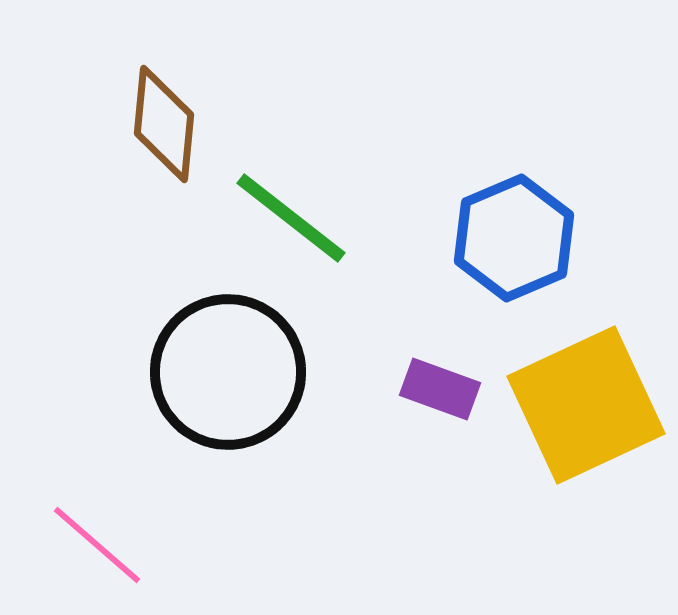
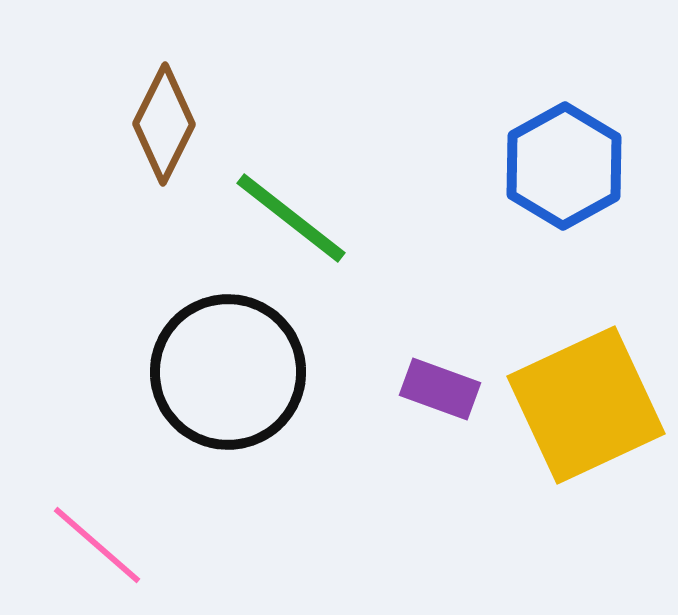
brown diamond: rotated 21 degrees clockwise
blue hexagon: moved 50 px right, 72 px up; rotated 6 degrees counterclockwise
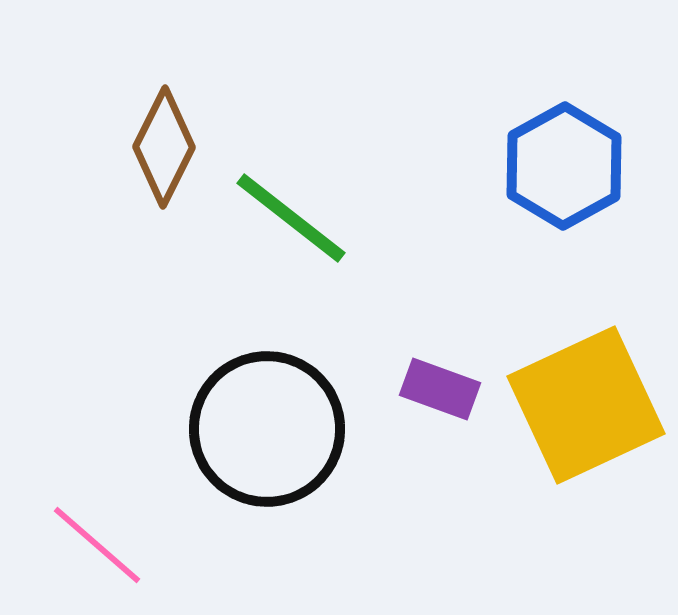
brown diamond: moved 23 px down
black circle: moved 39 px right, 57 px down
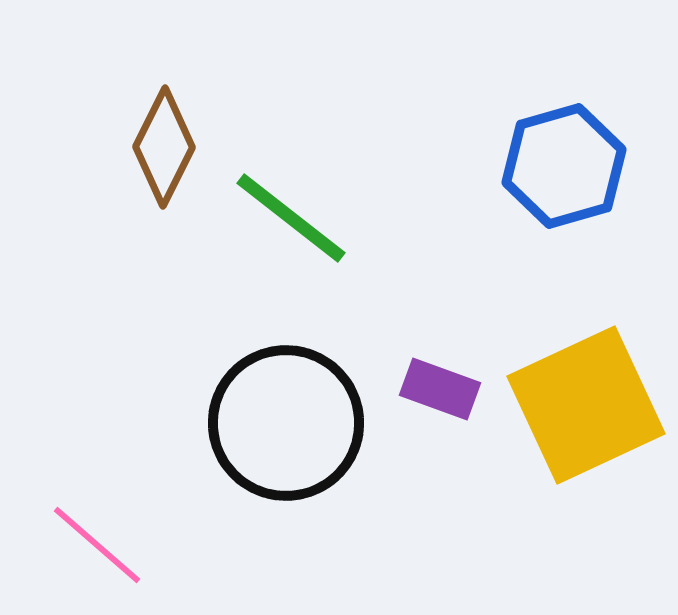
blue hexagon: rotated 13 degrees clockwise
black circle: moved 19 px right, 6 px up
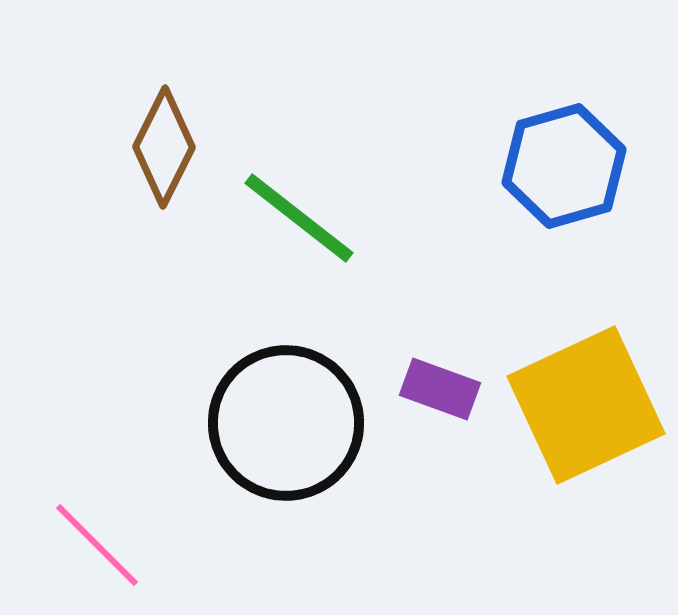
green line: moved 8 px right
pink line: rotated 4 degrees clockwise
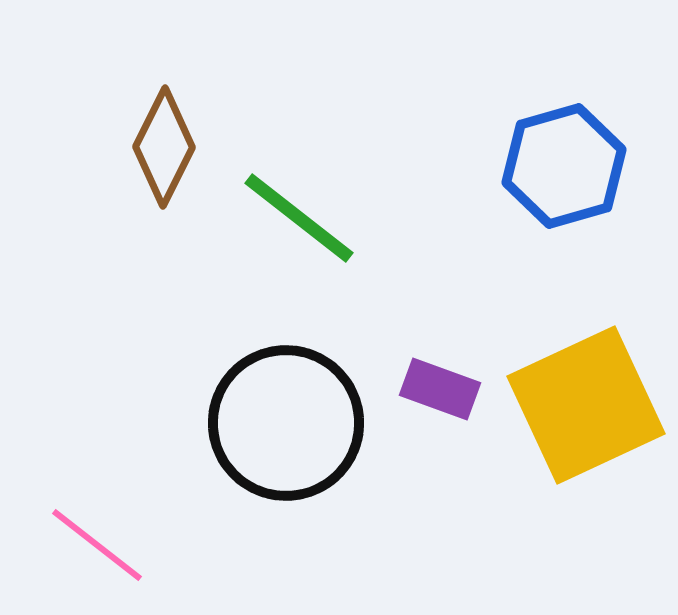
pink line: rotated 7 degrees counterclockwise
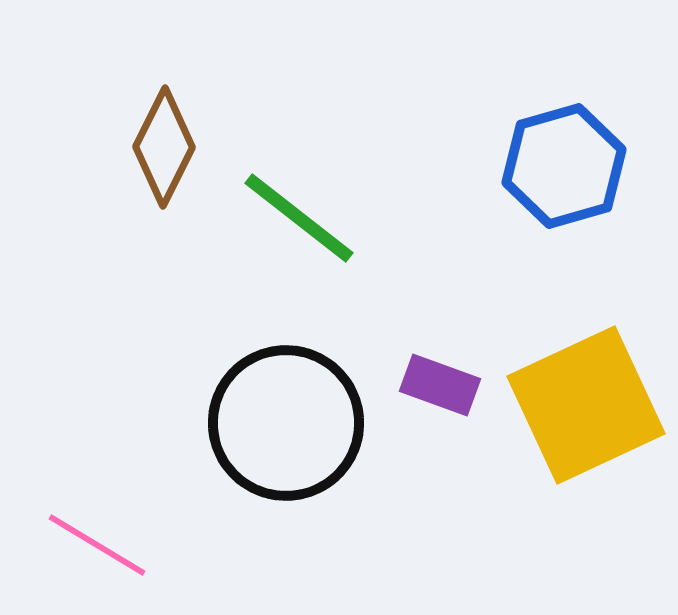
purple rectangle: moved 4 px up
pink line: rotated 7 degrees counterclockwise
